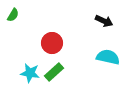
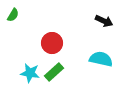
cyan semicircle: moved 7 px left, 2 px down
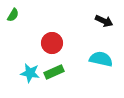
green rectangle: rotated 18 degrees clockwise
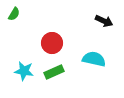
green semicircle: moved 1 px right, 1 px up
cyan semicircle: moved 7 px left
cyan star: moved 6 px left, 2 px up
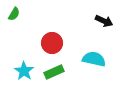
cyan star: rotated 24 degrees clockwise
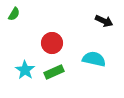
cyan star: moved 1 px right, 1 px up
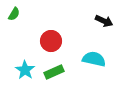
red circle: moved 1 px left, 2 px up
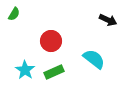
black arrow: moved 4 px right, 1 px up
cyan semicircle: rotated 25 degrees clockwise
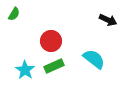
green rectangle: moved 6 px up
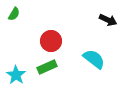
green rectangle: moved 7 px left, 1 px down
cyan star: moved 9 px left, 5 px down
